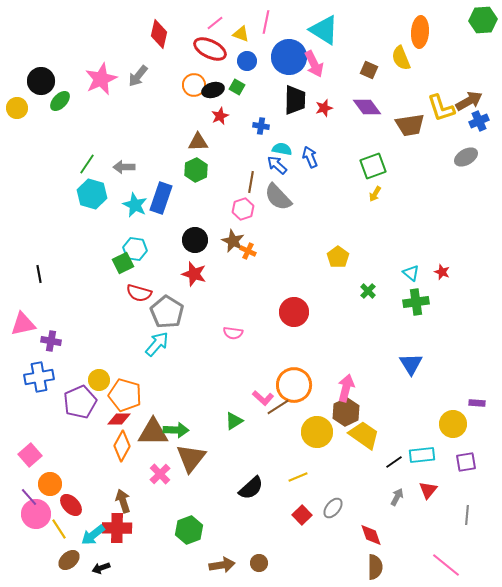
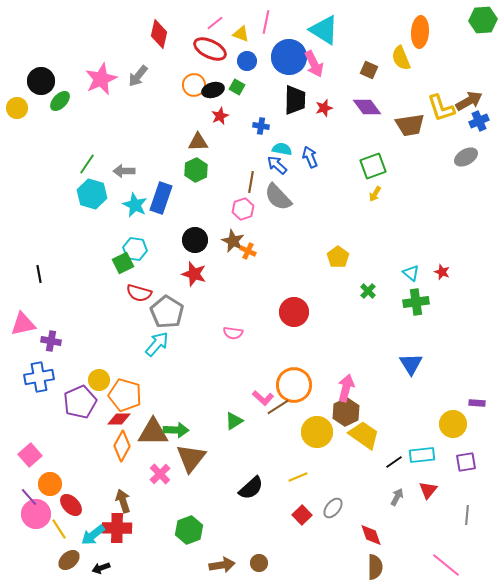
gray arrow at (124, 167): moved 4 px down
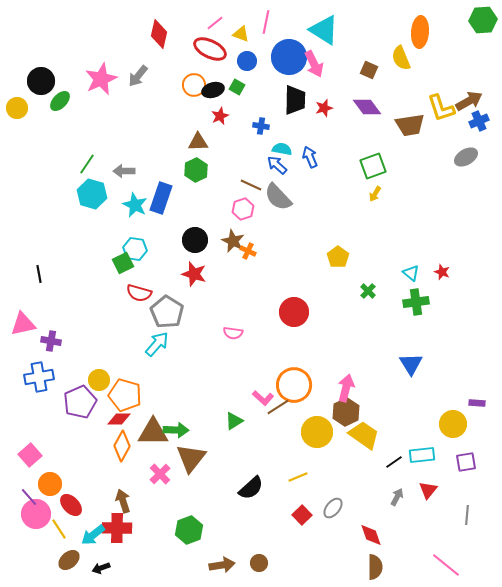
brown line at (251, 182): moved 3 px down; rotated 75 degrees counterclockwise
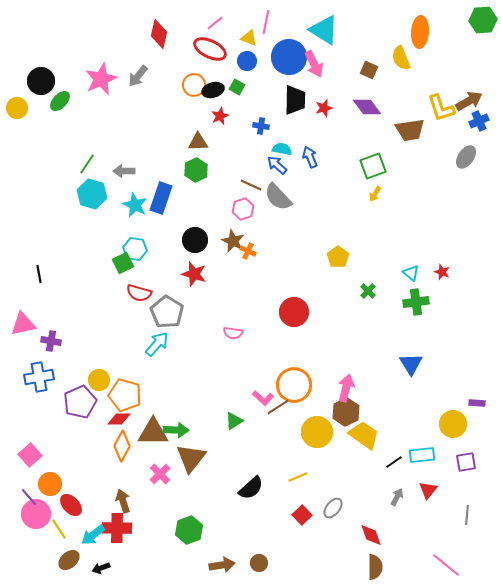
yellow triangle at (241, 34): moved 8 px right, 4 px down
brown trapezoid at (410, 125): moved 5 px down
gray ellipse at (466, 157): rotated 25 degrees counterclockwise
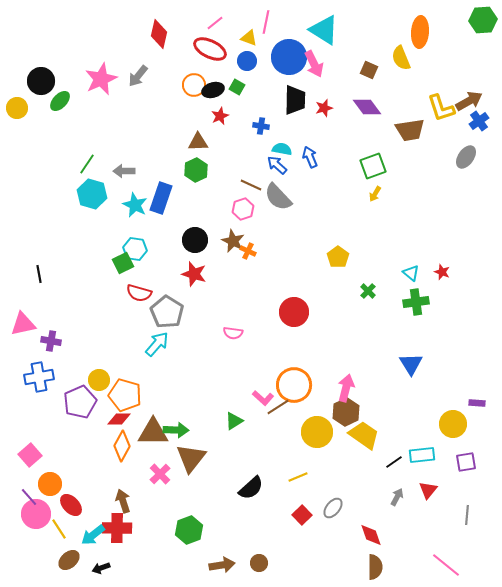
blue cross at (479, 121): rotated 12 degrees counterclockwise
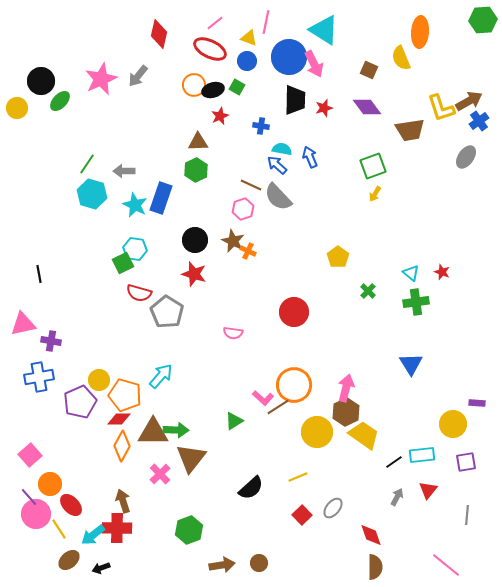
cyan arrow at (157, 344): moved 4 px right, 32 px down
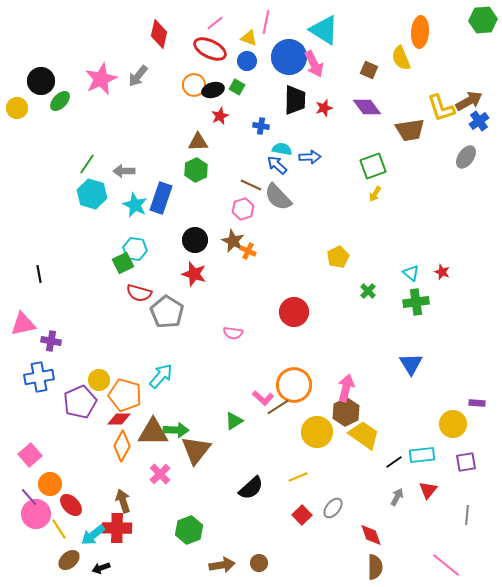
blue arrow at (310, 157): rotated 110 degrees clockwise
yellow pentagon at (338, 257): rotated 10 degrees clockwise
brown triangle at (191, 458): moved 5 px right, 8 px up
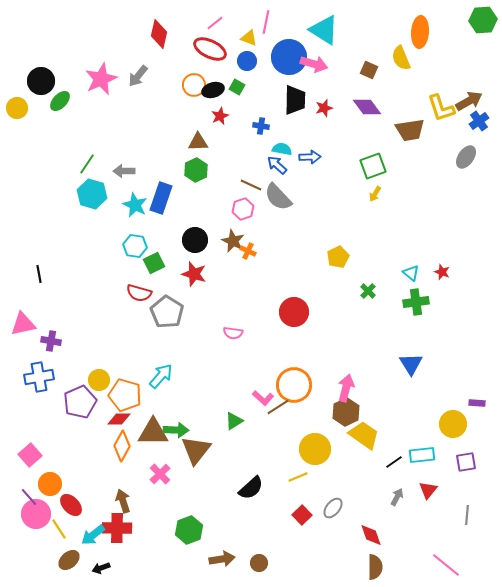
pink arrow at (314, 64): rotated 48 degrees counterclockwise
cyan hexagon at (135, 249): moved 3 px up
green square at (123, 263): moved 31 px right
yellow circle at (317, 432): moved 2 px left, 17 px down
brown arrow at (222, 565): moved 6 px up
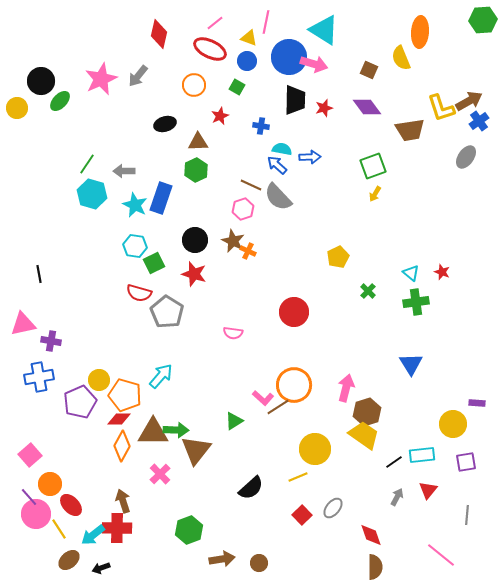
black ellipse at (213, 90): moved 48 px left, 34 px down
brown hexagon at (346, 412): moved 21 px right; rotated 8 degrees clockwise
pink line at (446, 565): moved 5 px left, 10 px up
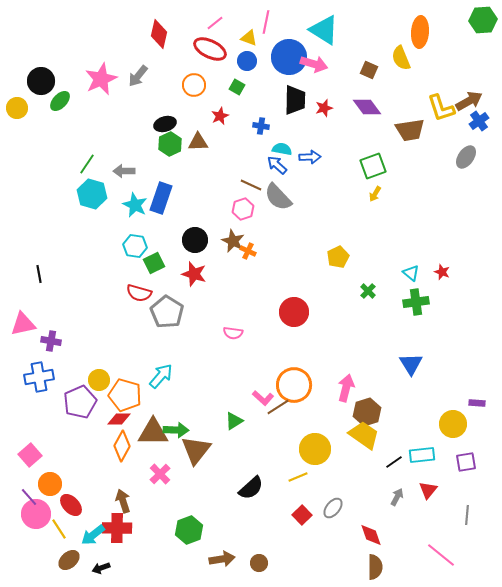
green hexagon at (196, 170): moved 26 px left, 26 px up
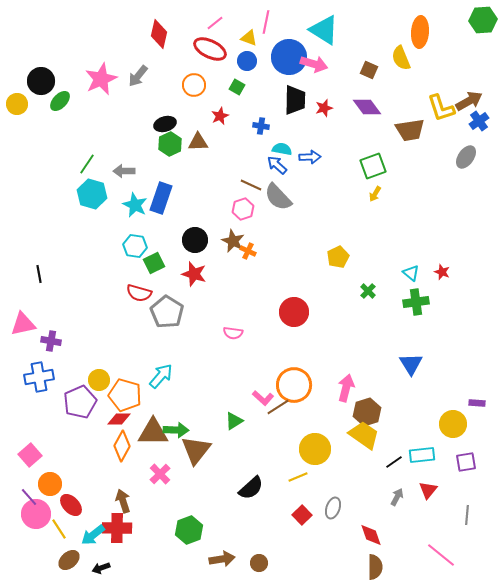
yellow circle at (17, 108): moved 4 px up
gray ellipse at (333, 508): rotated 20 degrees counterclockwise
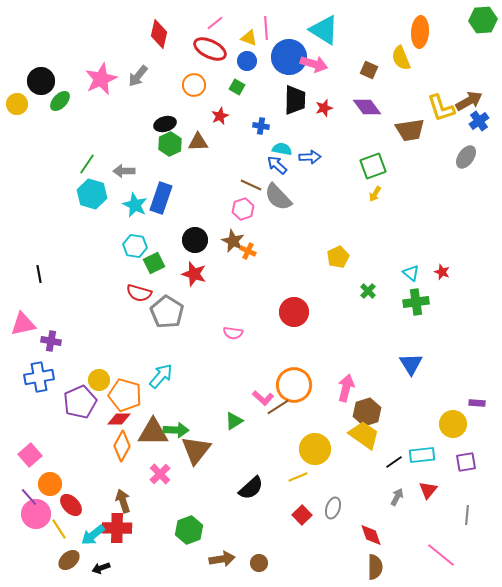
pink line at (266, 22): moved 6 px down; rotated 15 degrees counterclockwise
